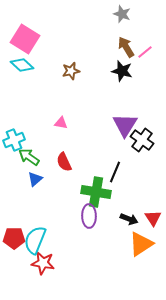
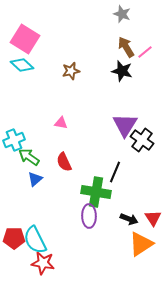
cyan semicircle: rotated 48 degrees counterclockwise
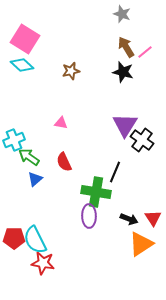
black star: moved 1 px right, 1 px down
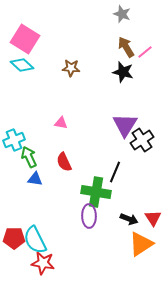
brown star: moved 3 px up; rotated 18 degrees clockwise
black cross: rotated 20 degrees clockwise
green arrow: rotated 30 degrees clockwise
blue triangle: rotated 49 degrees clockwise
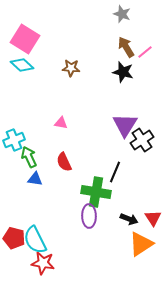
red pentagon: rotated 15 degrees clockwise
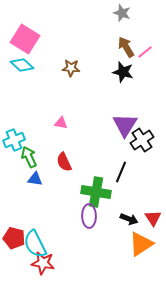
gray star: moved 1 px up
black line: moved 6 px right
cyan semicircle: moved 4 px down
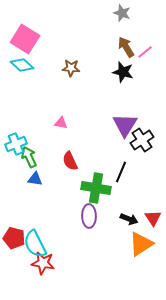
cyan cross: moved 2 px right, 4 px down
red semicircle: moved 6 px right, 1 px up
green cross: moved 4 px up
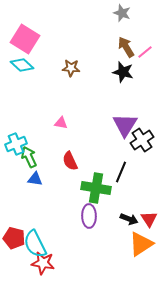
red triangle: moved 4 px left, 1 px down
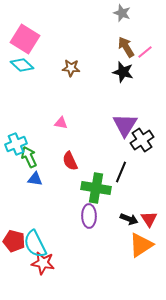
red pentagon: moved 3 px down
orange triangle: moved 1 px down
